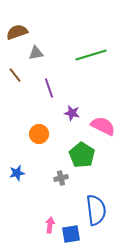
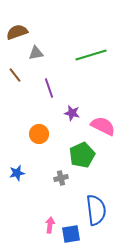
green pentagon: rotated 15 degrees clockwise
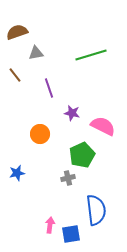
orange circle: moved 1 px right
gray cross: moved 7 px right
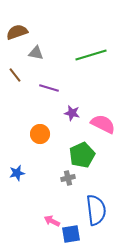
gray triangle: rotated 21 degrees clockwise
purple line: rotated 54 degrees counterclockwise
pink semicircle: moved 2 px up
pink arrow: moved 2 px right, 4 px up; rotated 70 degrees counterclockwise
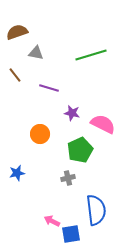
green pentagon: moved 2 px left, 5 px up
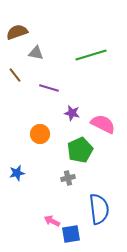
blue semicircle: moved 3 px right, 1 px up
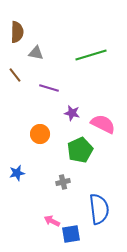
brown semicircle: rotated 110 degrees clockwise
gray cross: moved 5 px left, 4 px down
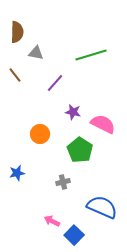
purple line: moved 6 px right, 5 px up; rotated 66 degrees counterclockwise
purple star: moved 1 px right, 1 px up
green pentagon: rotated 15 degrees counterclockwise
blue semicircle: moved 3 px right, 2 px up; rotated 60 degrees counterclockwise
blue square: moved 3 px right, 1 px down; rotated 36 degrees counterclockwise
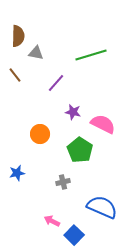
brown semicircle: moved 1 px right, 4 px down
purple line: moved 1 px right
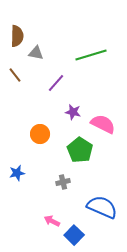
brown semicircle: moved 1 px left
